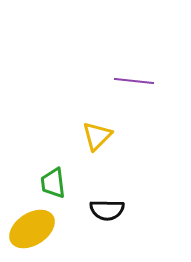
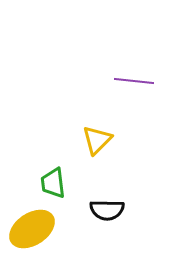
yellow triangle: moved 4 px down
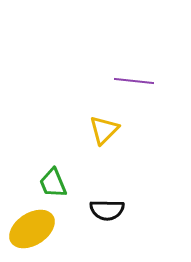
yellow triangle: moved 7 px right, 10 px up
green trapezoid: rotated 16 degrees counterclockwise
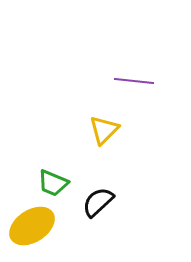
green trapezoid: rotated 44 degrees counterclockwise
black semicircle: moved 9 px left, 8 px up; rotated 136 degrees clockwise
yellow ellipse: moved 3 px up
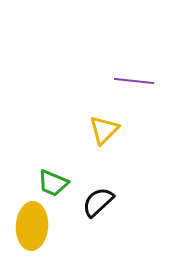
yellow ellipse: rotated 54 degrees counterclockwise
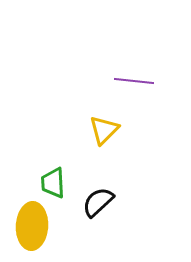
green trapezoid: rotated 64 degrees clockwise
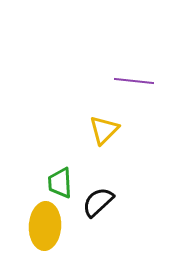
green trapezoid: moved 7 px right
yellow ellipse: moved 13 px right
